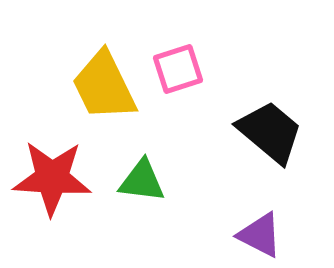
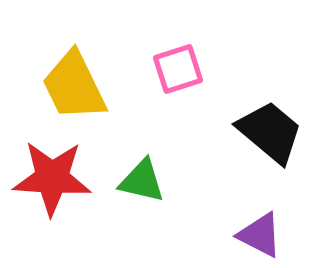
yellow trapezoid: moved 30 px left
green triangle: rotated 6 degrees clockwise
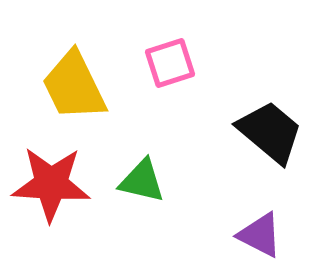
pink square: moved 8 px left, 6 px up
red star: moved 1 px left, 6 px down
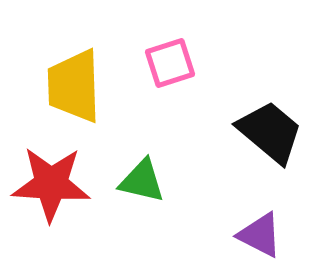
yellow trapezoid: rotated 24 degrees clockwise
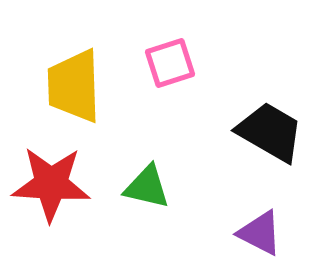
black trapezoid: rotated 10 degrees counterclockwise
green triangle: moved 5 px right, 6 px down
purple triangle: moved 2 px up
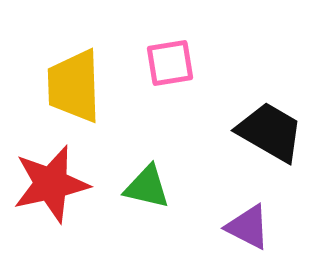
pink square: rotated 9 degrees clockwise
red star: rotated 16 degrees counterclockwise
purple triangle: moved 12 px left, 6 px up
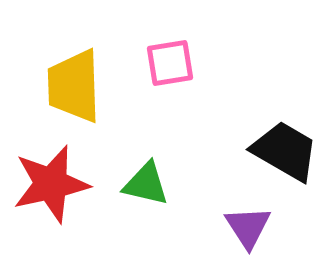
black trapezoid: moved 15 px right, 19 px down
green triangle: moved 1 px left, 3 px up
purple triangle: rotated 30 degrees clockwise
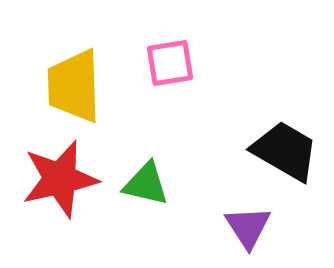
red star: moved 9 px right, 5 px up
